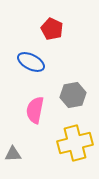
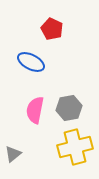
gray hexagon: moved 4 px left, 13 px down
yellow cross: moved 4 px down
gray triangle: rotated 36 degrees counterclockwise
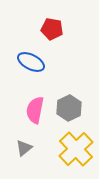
red pentagon: rotated 15 degrees counterclockwise
gray hexagon: rotated 15 degrees counterclockwise
yellow cross: moved 1 px right, 2 px down; rotated 28 degrees counterclockwise
gray triangle: moved 11 px right, 6 px up
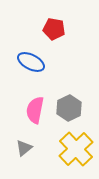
red pentagon: moved 2 px right
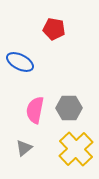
blue ellipse: moved 11 px left
gray hexagon: rotated 25 degrees clockwise
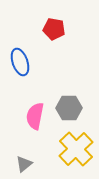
blue ellipse: rotated 44 degrees clockwise
pink semicircle: moved 6 px down
gray triangle: moved 16 px down
